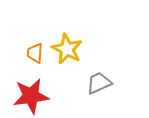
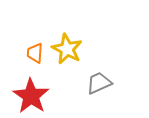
red star: rotated 30 degrees counterclockwise
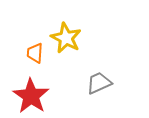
yellow star: moved 1 px left, 11 px up
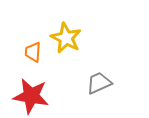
orange trapezoid: moved 2 px left, 1 px up
red star: rotated 24 degrees counterclockwise
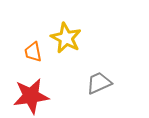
orange trapezoid: rotated 15 degrees counterclockwise
red star: rotated 18 degrees counterclockwise
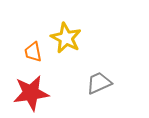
red star: moved 3 px up
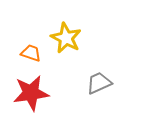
orange trapezoid: moved 2 px left, 1 px down; rotated 120 degrees clockwise
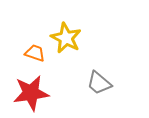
orange trapezoid: moved 4 px right
gray trapezoid: rotated 116 degrees counterclockwise
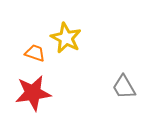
gray trapezoid: moved 25 px right, 4 px down; rotated 20 degrees clockwise
red star: moved 2 px right
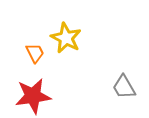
orange trapezoid: rotated 45 degrees clockwise
red star: moved 3 px down
